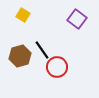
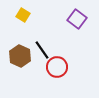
brown hexagon: rotated 20 degrees counterclockwise
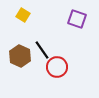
purple square: rotated 18 degrees counterclockwise
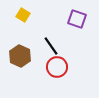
black line: moved 9 px right, 4 px up
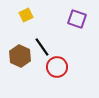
yellow square: moved 3 px right; rotated 32 degrees clockwise
black line: moved 9 px left, 1 px down
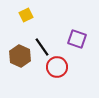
purple square: moved 20 px down
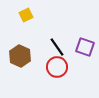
purple square: moved 8 px right, 8 px down
black line: moved 15 px right
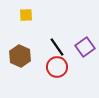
yellow square: rotated 24 degrees clockwise
purple square: rotated 36 degrees clockwise
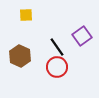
purple square: moved 3 px left, 11 px up
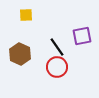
purple square: rotated 24 degrees clockwise
brown hexagon: moved 2 px up
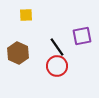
brown hexagon: moved 2 px left, 1 px up
red circle: moved 1 px up
